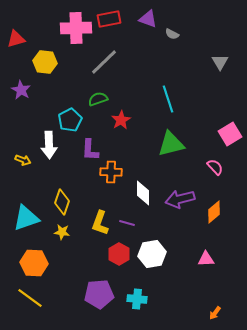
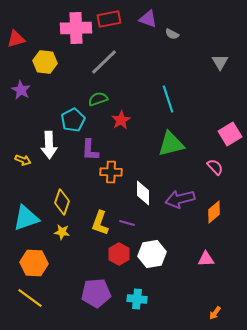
cyan pentagon: moved 3 px right
purple pentagon: moved 3 px left, 1 px up
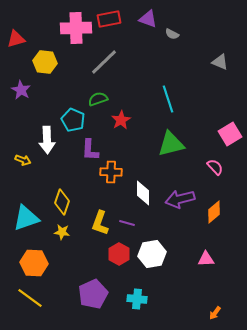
gray triangle: rotated 36 degrees counterclockwise
cyan pentagon: rotated 20 degrees counterclockwise
white arrow: moved 2 px left, 5 px up
purple pentagon: moved 3 px left, 1 px down; rotated 20 degrees counterclockwise
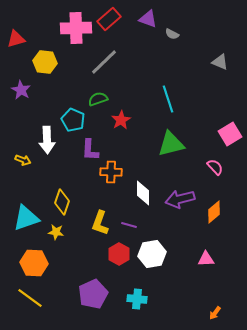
red rectangle: rotated 30 degrees counterclockwise
purple line: moved 2 px right, 2 px down
yellow star: moved 6 px left
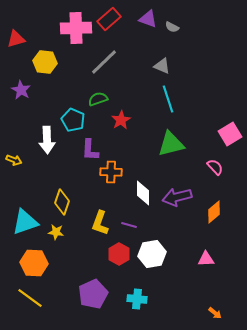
gray semicircle: moved 7 px up
gray triangle: moved 58 px left, 4 px down
yellow arrow: moved 9 px left
purple arrow: moved 3 px left, 2 px up
cyan triangle: moved 1 px left, 4 px down
orange arrow: rotated 88 degrees counterclockwise
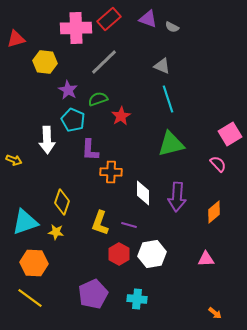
purple star: moved 47 px right
red star: moved 4 px up
pink semicircle: moved 3 px right, 3 px up
purple arrow: rotated 72 degrees counterclockwise
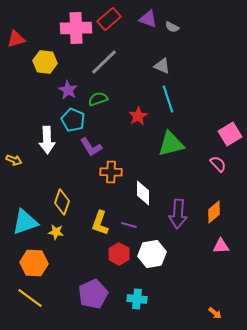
red star: moved 17 px right
purple L-shape: moved 1 px right, 3 px up; rotated 35 degrees counterclockwise
purple arrow: moved 1 px right, 17 px down
pink triangle: moved 15 px right, 13 px up
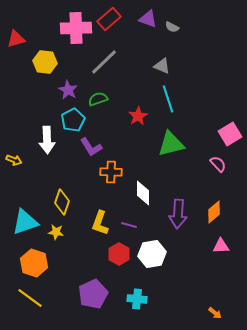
cyan pentagon: rotated 20 degrees clockwise
orange hexagon: rotated 16 degrees clockwise
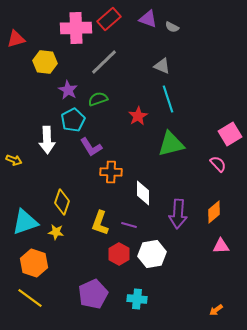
orange arrow: moved 1 px right, 3 px up; rotated 104 degrees clockwise
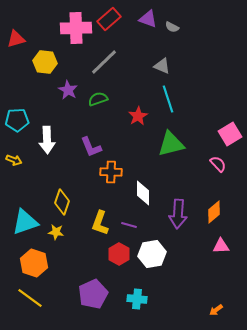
cyan pentagon: moved 56 px left; rotated 25 degrees clockwise
purple L-shape: rotated 10 degrees clockwise
